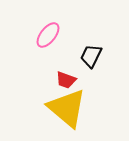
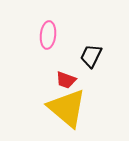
pink ellipse: rotated 32 degrees counterclockwise
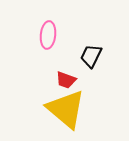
yellow triangle: moved 1 px left, 1 px down
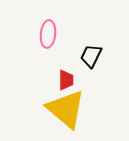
pink ellipse: moved 1 px up
red trapezoid: rotated 110 degrees counterclockwise
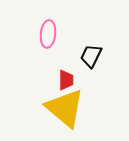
yellow triangle: moved 1 px left, 1 px up
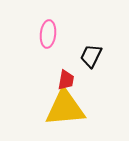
red trapezoid: rotated 10 degrees clockwise
yellow triangle: rotated 45 degrees counterclockwise
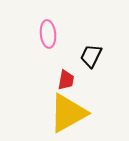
pink ellipse: rotated 12 degrees counterclockwise
yellow triangle: moved 3 px right, 5 px down; rotated 24 degrees counterclockwise
